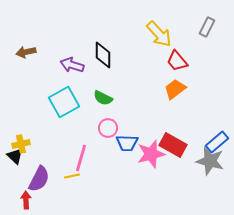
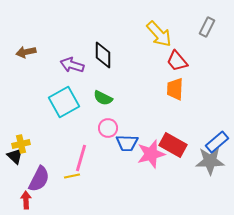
orange trapezoid: rotated 50 degrees counterclockwise
gray star: rotated 16 degrees counterclockwise
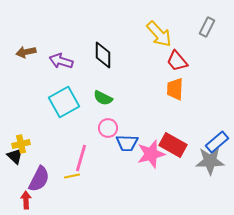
purple arrow: moved 11 px left, 4 px up
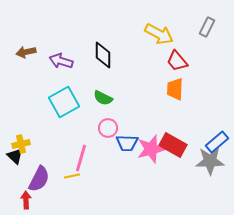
yellow arrow: rotated 20 degrees counterclockwise
pink star: moved 5 px up
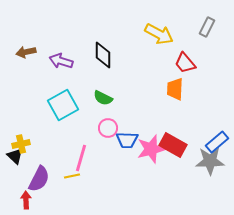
red trapezoid: moved 8 px right, 2 px down
cyan square: moved 1 px left, 3 px down
blue trapezoid: moved 3 px up
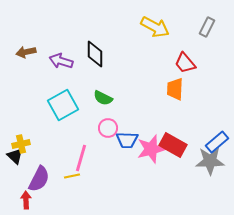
yellow arrow: moved 4 px left, 7 px up
black diamond: moved 8 px left, 1 px up
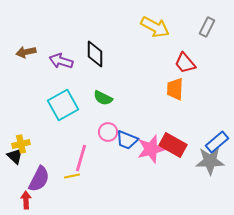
pink circle: moved 4 px down
blue trapezoid: rotated 20 degrees clockwise
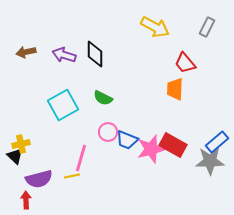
purple arrow: moved 3 px right, 6 px up
purple semicircle: rotated 48 degrees clockwise
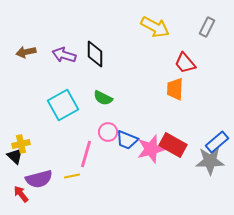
pink line: moved 5 px right, 4 px up
red arrow: moved 5 px left, 6 px up; rotated 36 degrees counterclockwise
